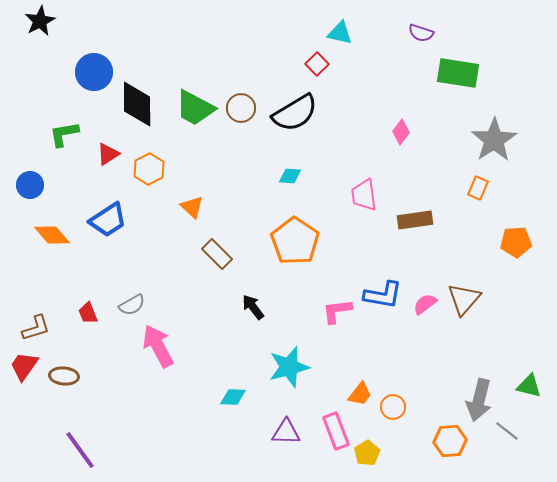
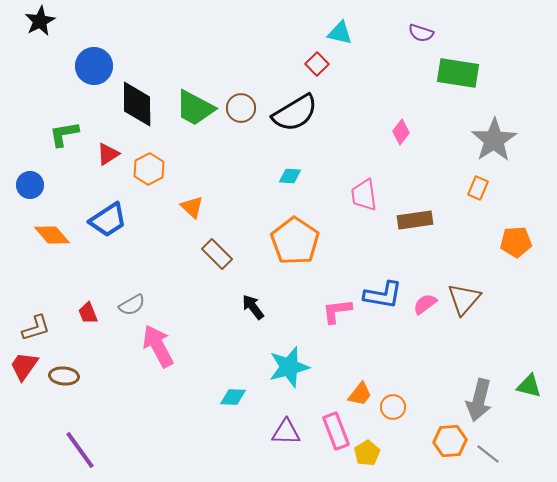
blue circle at (94, 72): moved 6 px up
gray line at (507, 431): moved 19 px left, 23 px down
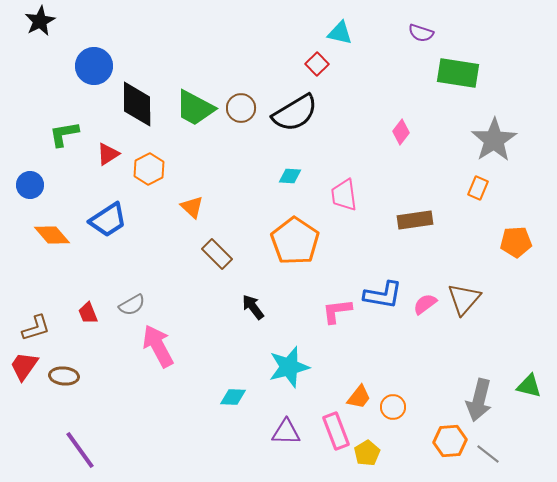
pink trapezoid at (364, 195): moved 20 px left
orange trapezoid at (360, 394): moved 1 px left, 3 px down
